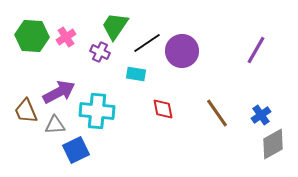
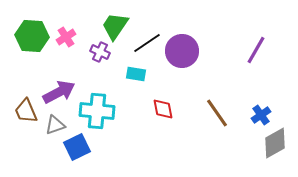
gray triangle: rotated 15 degrees counterclockwise
gray diamond: moved 2 px right, 1 px up
blue square: moved 1 px right, 3 px up
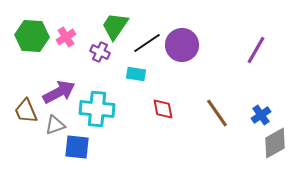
purple circle: moved 6 px up
cyan cross: moved 2 px up
blue square: rotated 32 degrees clockwise
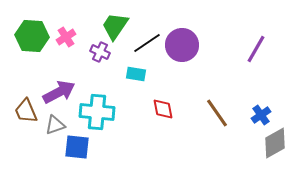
purple line: moved 1 px up
cyan cross: moved 3 px down
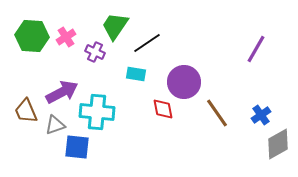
purple circle: moved 2 px right, 37 px down
purple cross: moved 5 px left
purple arrow: moved 3 px right
gray diamond: moved 3 px right, 1 px down
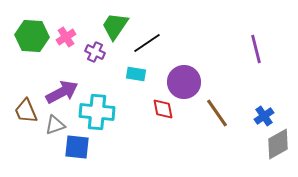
purple line: rotated 44 degrees counterclockwise
blue cross: moved 3 px right, 1 px down
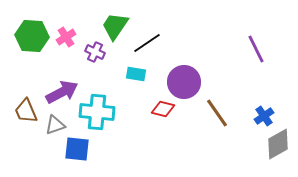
purple line: rotated 12 degrees counterclockwise
red diamond: rotated 65 degrees counterclockwise
blue square: moved 2 px down
